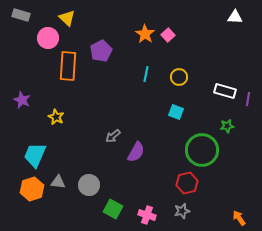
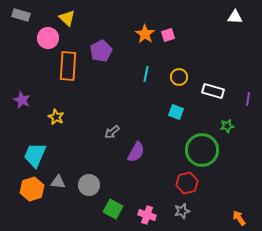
pink square: rotated 24 degrees clockwise
white rectangle: moved 12 px left
gray arrow: moved 1 px left, 4 px up
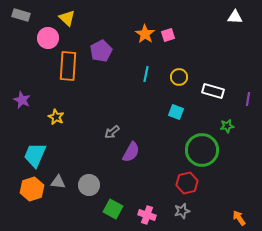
purple semicircle: moved 5 px left
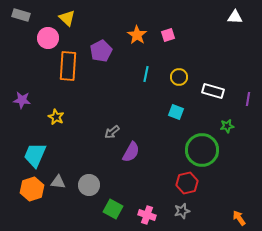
orange star: moved 8 px left, 1 px down
purple star: rotated 18 degrees counterclockwise
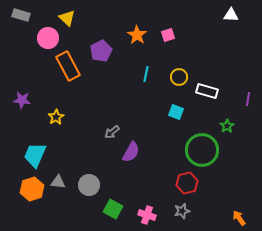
white triangle: moved 4 px left, 2 px up
orange rectangle: rotated 32 degrees counterclockwise
white rectangle: moved 6 px left
yellow star: rotated 14 degrees clockwise
green star: rotated 24 degrees counterclockwise
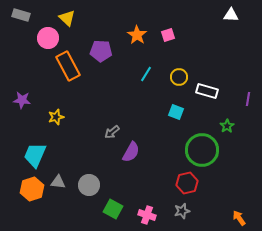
purple pentagon: rotated 30 degrees clockwise
cyan line: rotated 21 degrees clockwise
yellow star: rotated 14 degrees clockwise
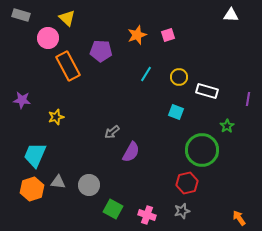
orange star: rotated 18 degrees clockwise
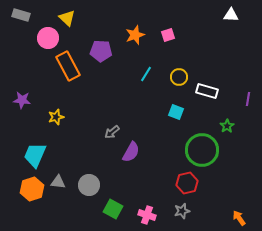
orange star: moved 2 px left
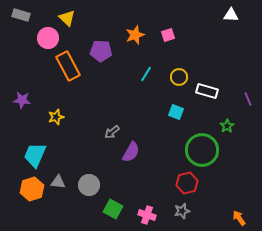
purple line: rotated 32 degrees counterclockwise
